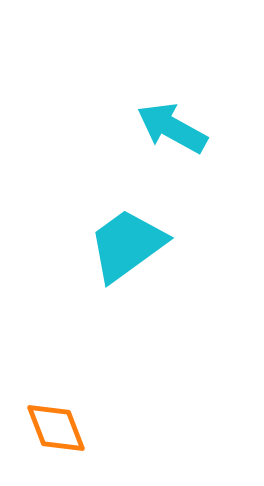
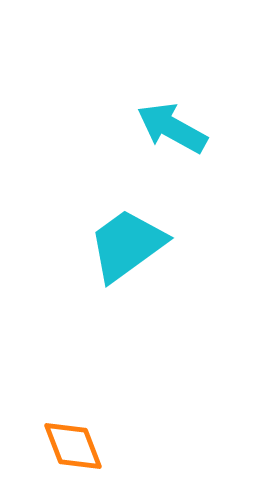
orange diamond: moved 17 px right, 18 px down
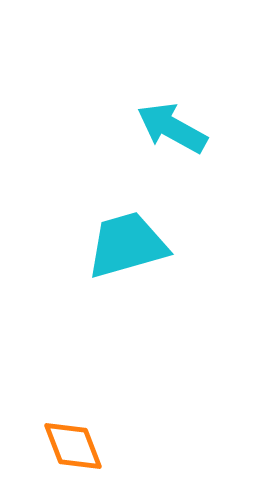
cyan trapezoid: rotated 20 degrees clockwise
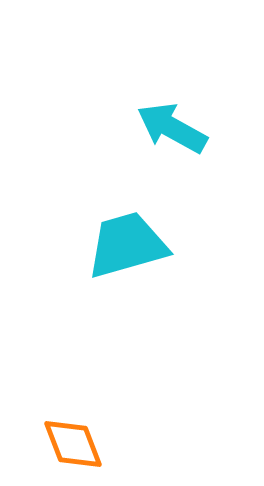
orange diamond: moved 2 px up
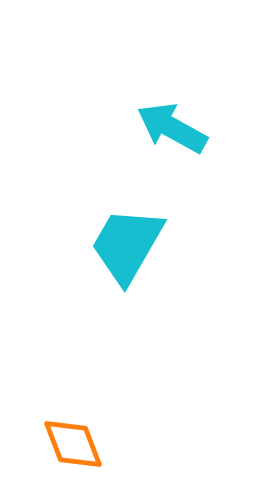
cyan trapezoid: rotated 44 degrees counterclockwise
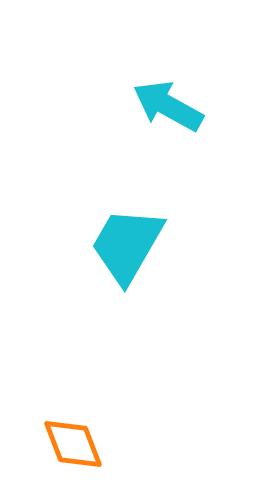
cyan arrow: moved 4 px left, 22 px up
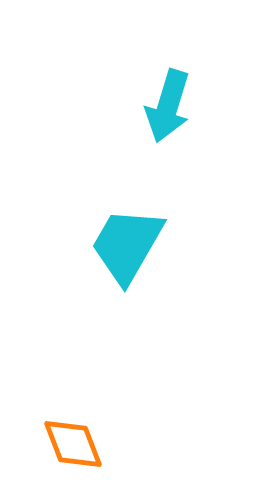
cyan arrow: rotated 102 degrees counterclockwise
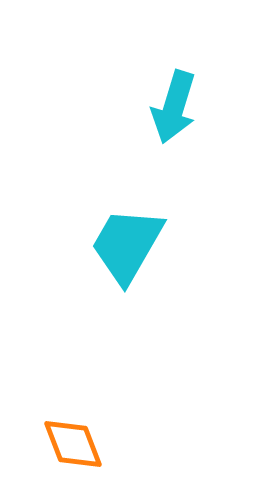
cyan arrow: moved 6 px right, 1 px down
